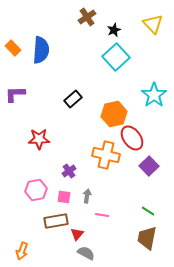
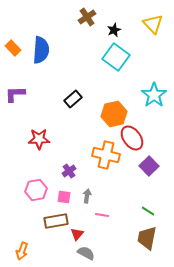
cyan square: rotated 12 degrees counterclockwise
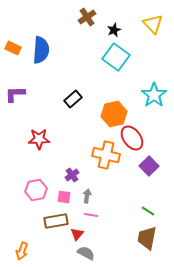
orange rectangle: rotated 21 degrees counterclockwise
purple cross: moved 3 px right, 4 px down
pink line: moved 11 px left
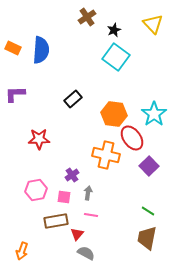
cyan star: moved 19 px down
orange hexagon: rotated 20 degrees clockwise
gray arrow: moved 1 px right, 3 px up
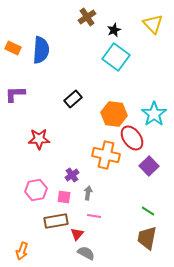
pink line: moved 3 px right, 1 px down
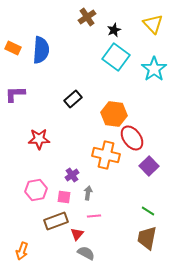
cyan star: moved 45 px up
pink line: rotated 16 degrees counterclockwise
brown rectangle: rotated 10 degrees counterclockwise
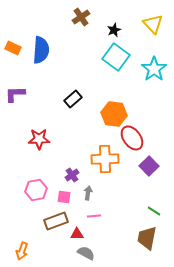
brown cross: moved 6 px left
orange cross: moved 1 px left, 4 px down; rotated 16 degrees counterclockwise
green line: moved 6 px right
red triangle: rotated 48 degrees clockwise
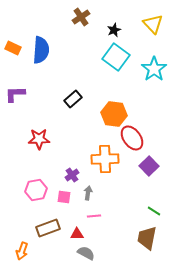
brown rectangle: moved 8 px left, 7 px down
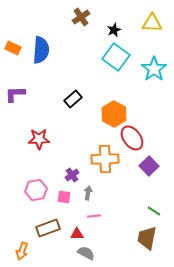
yellow triangle: moved 1 px left, 1 px up; rotated 45 degrees counterclockwise
orange hexagon: rotated 20 degrees clockwise
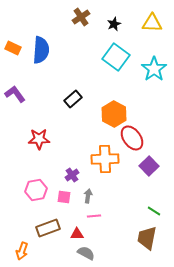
black star: moved 6 px up
purple L-shape: rotated 55 degrees clockwise
gray arrow: moved 3 px down
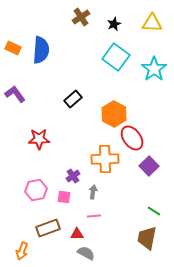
purple cross: moved 1 px right, 1 px down
gray arrow: moved 5 px right, 4 px up
